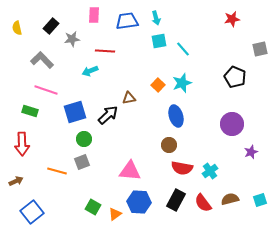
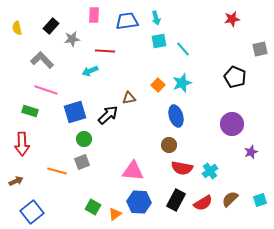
pink triangle at (130, 171): moved 3 px right
brown semicircle at (230, 199): rotated 30 degrees counterclockwise
red semicircle at (203, 203): rotated 84 degrees counterclockwise
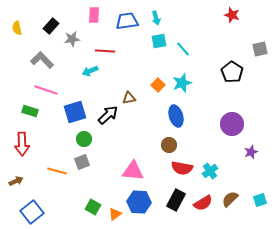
red star at (232, 19): moved 4 px up; rotated 28 degrees clockwise
black pentagon at (235, 77): moved 3 px left, 5 px up; rotated 10 degrees clockwise
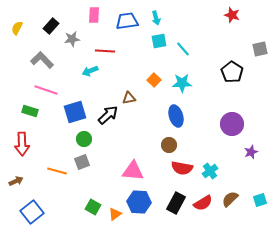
yellow semicircle at (17, 28): rotated 40 degrees clockwise
cyan star at (182, 83): rotated 18 degrees clockwise
orange square at (158, 85): moved 4 px left, 5 px up
black rectangle at (176, 200): moved 3 px down
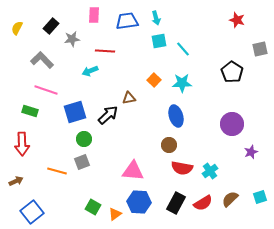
red star at (232, 15): moved 5 px right, 5 px down
cyan square at (260, 200): moved 3 px up
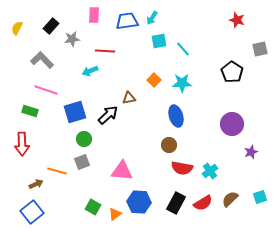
cyan arrow at (156, 18): moved 4 px left; rotated 48 degrees clockwise
pink triangle at (133, 171): moved 11 px left
brown arrow at (16, 181): moved 20 px right, 3 px down
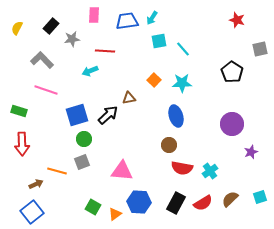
green rectangle at (30, 111): moved 11 px left
blue square at (75, 112): moved 2 px right, 3 px down
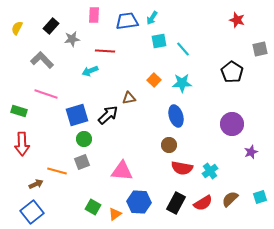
pink line at (46, 90): moved 4 px down
